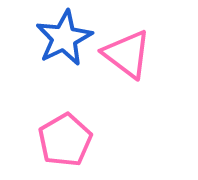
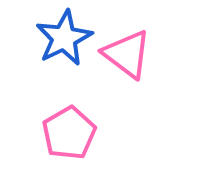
pink pentagon: moved 4 px right, 7 px up
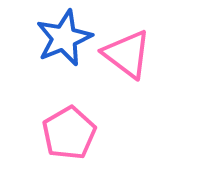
blue star: rotated 4 degrees clockwise
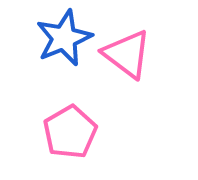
pink pentagon: moved 1 px right, 1 px up
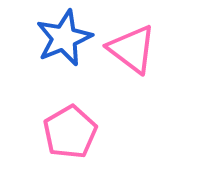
pink triangle: moved 5 px right, 5 px up
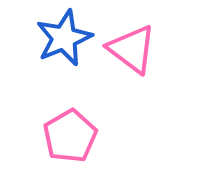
pink pentagon: moved 4 px down
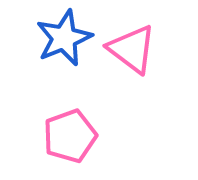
pink pentagon: rotated 10 degrees clockwise
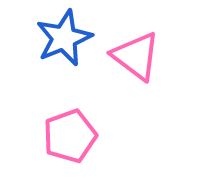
pink triangle: moved 4 px right, 7 px down
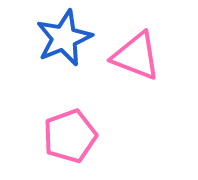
pink triangle: rotated 16 degrees counterclockwise
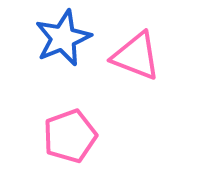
blue star: moved 1 px left
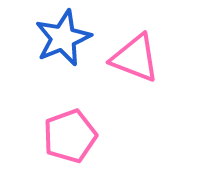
pink triangle: moved 1 px left, 2 px down
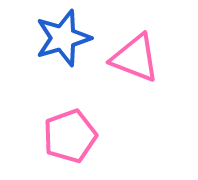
blue star: rotated 6 degrees clockwise
